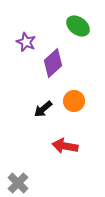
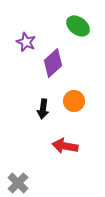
black arrow: rotated 42 degrees counterclockwise
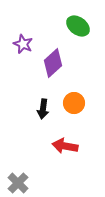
purple star: moved 3 px left, 2 px down
orange circle: moved 2 px down
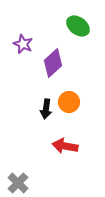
orange circle: moved 5 px left, 1 px up
black arrow: moved 3 px right
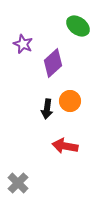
orange circle: moved 1 px right, 1 px up
black arrow: moved 1 px right
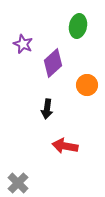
green ellipse: rotated 65 degrees clockwise
orange circle: moved 17 px right, 16 px up
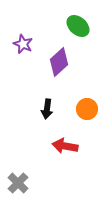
green ellipse: rotated 60 degrees counterclockwise
purple diamond: moved 6 px right, 1 px up
orange circle: moved 24 px down
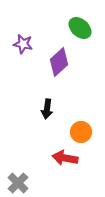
green ellipse: moved 2 px right, 2 px down
purple star: rotated 12 degrees counterclockwise
orange circle: moved 6 px left, 23 px down
red arrow: moved 12 px down
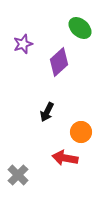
purple star: rotated 30 degrees counterclockwise
black arrow: moved 3 px down; rotated 18 degrees clockwise
gray cross: moved 8 px up
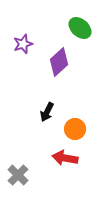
orange circle: moved 6 px left, 3 px up
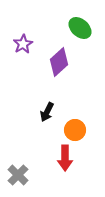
purple star: rotated 12 degrees counterclockwise
orange circle: moved 1 px down
red arrow: rotated 100 degrees counterclockwise
